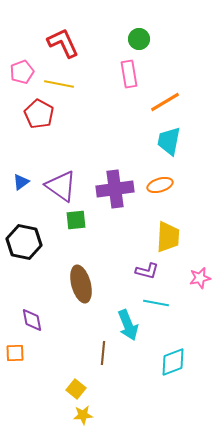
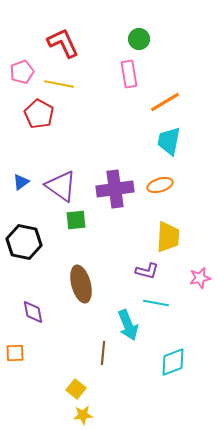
purple diamond: moved 1 px right, 8 px up
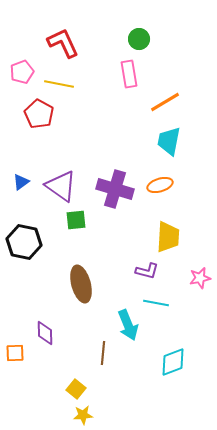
purple cross: rotated 24 degrees clockwise
purple diamond: moved 12 px right, 21 px down; rotated 10 degrees clockwise
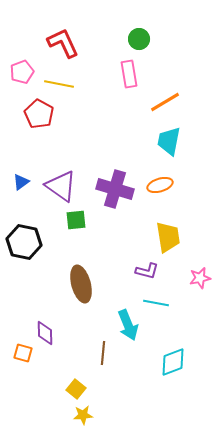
yellow trapezoid: rotated 12 degrees counterclockwise
orange square: moved 8 px right; rotated 18 degrees clockwise
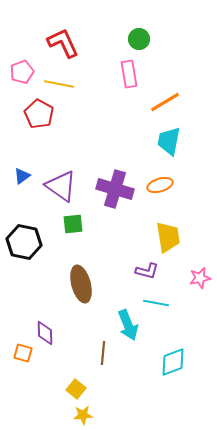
blue triangle: moved 1 px right, 6 px up
green square: moved 3 px left, 4 px down
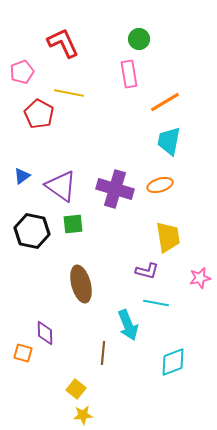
yellow line: moved 10 px right, 9 px down
black hexagon: moved 8 px right, 11 px up
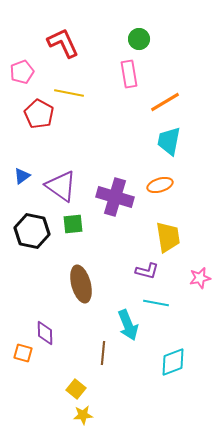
purple cross: moved 8 px down
